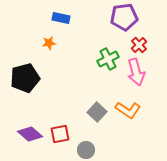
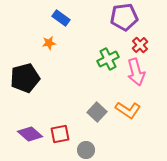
blue rectangle: rotated 24 degrees clockwise
red cross: moved 1 px right
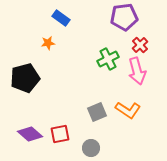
orange star: moved 1 px left
pink arrow: moved 1 px right, 1 px up
gray square: rotated 24 degrees clockwise
gray circle: moved 5 px right, 2 px up
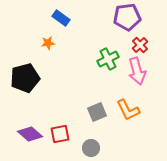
purple pentagon: moved 3 px right
orange L-shape: rotated 30 degrees clockwise
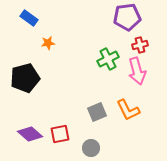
blue rectangle: moved 32 px left
red cross: rotated 28 degrees clockwise
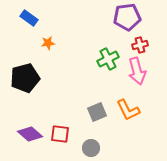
red square: rotated 18 degrees clockwise
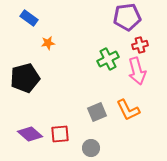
red square: rotated 12 degrees counterclockwise
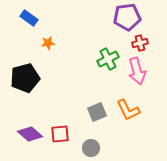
red cross: moved 2 px up
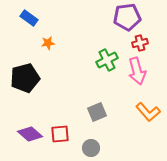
green cross: moved 1 px left, 1 px down
orange L-shape: moved 20 px right, 2 px down; rotated 15 degrees counterclockwise
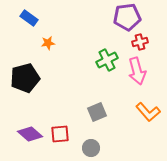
red cross: moved 1 px up
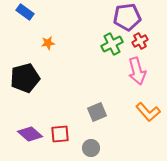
blue rectangle: moved 4 px left, 6 px up
red cross: moved 1 px up; rotated 14 degrees counterclockwise
green cross: moved 5 px right, 16 px up
